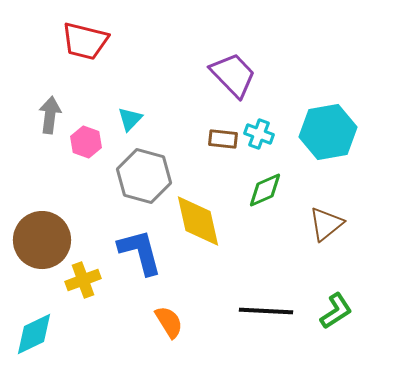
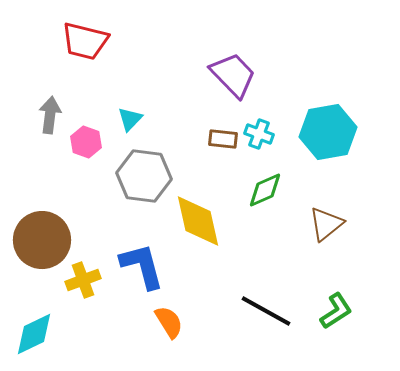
gray hexagon: rotated 8 degrees counterclockwise
blue L-shape: moved 2 px right, 14 px down
black line: rotated 26 degrees clockwise
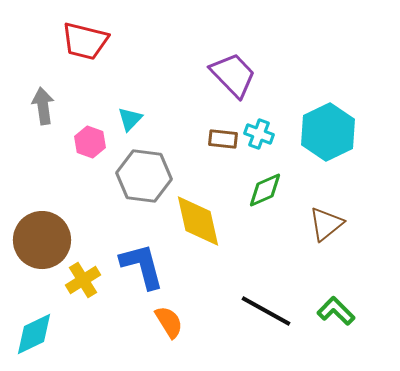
gray arrow: moved 7 px left, 9 px up; rotated 15 degrees counterclockwise
cyan hexagon: rotated 16 degrees counterclockwise
pink hexagon: moved 4 px right
yellow cross: rotated 12 degrees counterclockwise
green L-shape: rotated 102 degrees counterclockwise
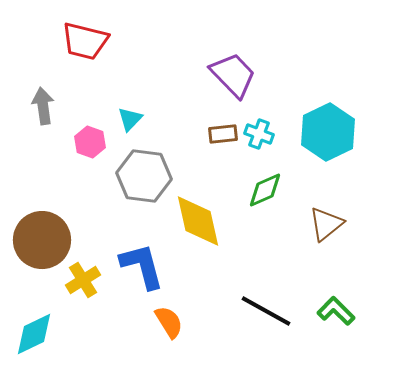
brown rectangle: moved 5 px up; rotated 12 degrees counterclockwise
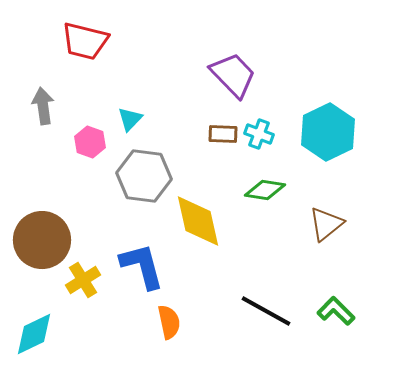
brown rectangle: rotated 8 degrees clockwise
green diamond: rotated 33 degrees clockwise
orange semicircle: rotated 20 degrees clockwise
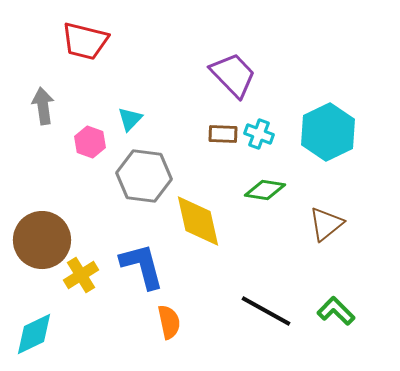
yellow cross: moved 2 px left, 5 px up
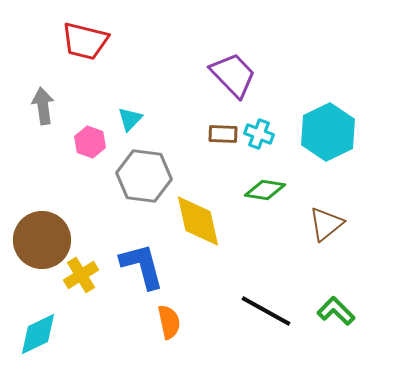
cyan diamond: moved 4 px right
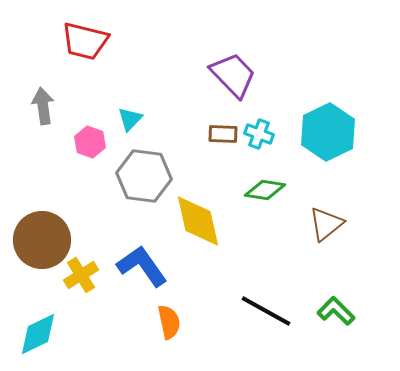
blue L-shape: rotated 20 degrees counterclockwise
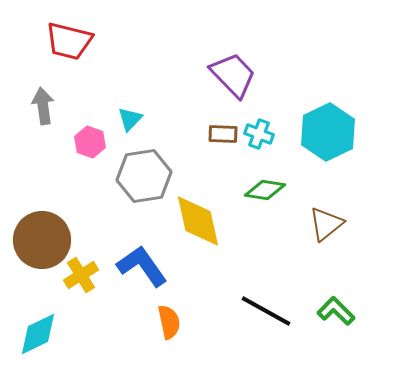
red trapezoid: moved 16 px left
gray hexagon: rotated 16 degrees counterclockwise
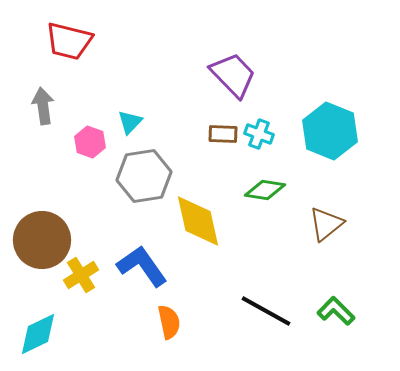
cyan triangle: moved 3 px down
cyan hexagon: moved 2 px right, 1 px up; rotated 12 degrees counterclockwise
